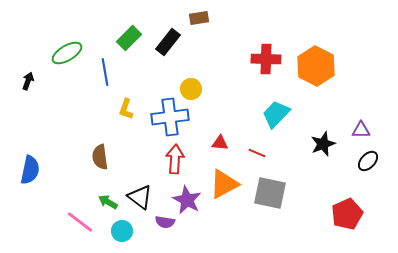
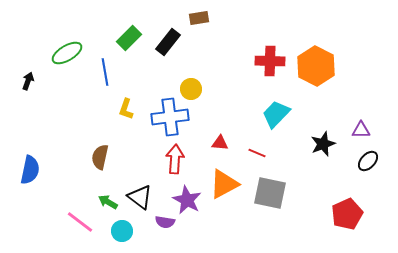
red cross: moved 4 px right, 2 px down
brown semicircle: rotated 20 degrees clockwise
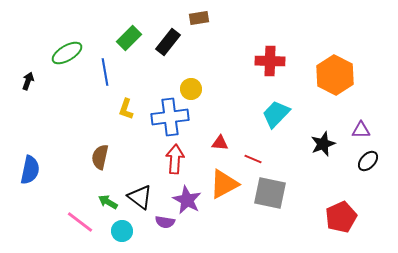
orange hexagon: moved 19 px right, 9 px down
red line: moved 4 px left, 6 px down
red pentagon: moved 6 px left, 3 px down
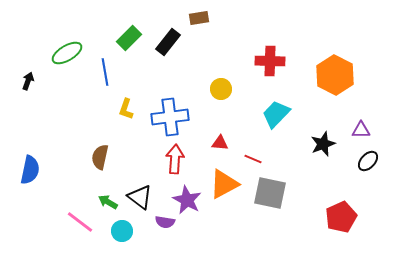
yellow circle: moved 30 px right
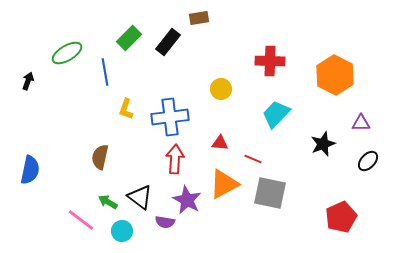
purple triangle: moved 7 px up
pink line: moved 1 px right, 2 px up
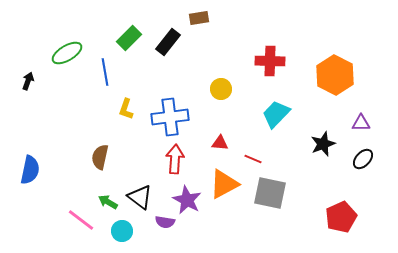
black ellipse: moved 5 px left, 2 px up
